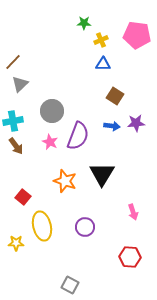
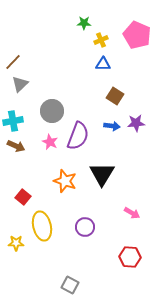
pink pentagon: rotated 16 degrees clockwise
brown arrow: rotated 30 degrees counterclockwise
pink arrow: moved 1 px left, 1 px down; rotated 42 degrees counterclockwise
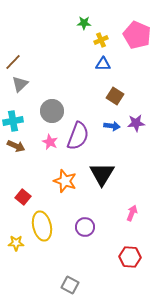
pink arrow: rotated 98 degrees counterclockwise
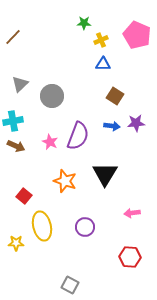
brown line: moved 25 px up
gray circle: moved 15 px up
black triangle: moved 3 px right
red square: moved 1 px right, 1 px up
pink arrow: rotated 119 degrees counterclockwise
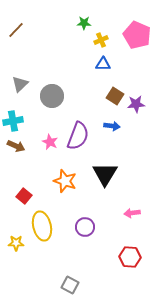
brown line: moved 3 px right, 7 px up
purple star: moved 19 px up
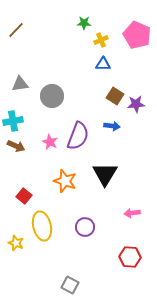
gray triangle: rotated 36 degrees clockwise
yellow star: rotated 21 degrees clockwise
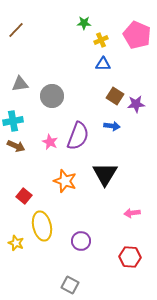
purple circle: moved 4 px left, 14 px down
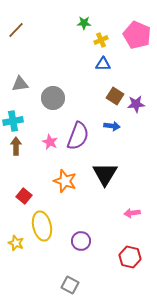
gray circle: moved 1 px right, 2 px down
brown arrow: rotated 114 degrees counterclockwise
red hexagon: rotated 10 degrees clockwise
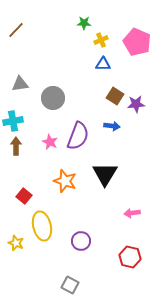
pink pentagon: moved 7 px down
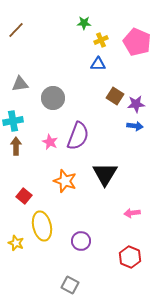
blue triangle: moved 5 px left
blue arrow: moved 23 px right
red hexagon: rotated 10 degrees clockwise
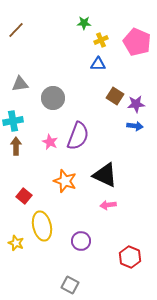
black triangle: moved 1 px down; rotated 36 degrees counterclockwise
pink arrow: moved 24 px left, 8 px up
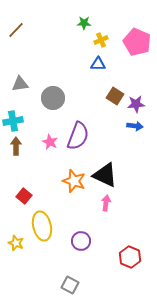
orange star: moved 9 px right
pink arrow: moved 2 px left, 2 px up; rotated 105 degrees clockwise
